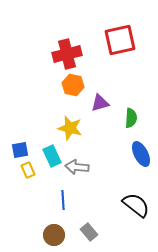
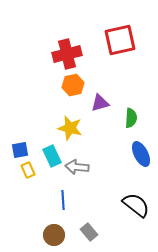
orange hexagon: rotated 25 degrees counterclockwise
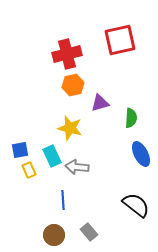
yellow rectangle: moved 1 px right
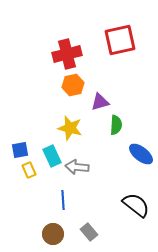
purple triangle: moved 1 px up
green semicircle: moved 15 px left, 7 px down
blue ellipse: rotated 25 degrees counterclockwise
brown circle: moved 1 px left, 1 px up
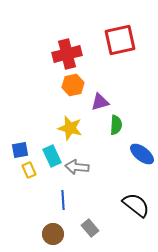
blue ellipse: moved 1 px right
gray rectangle: moved 1 px right, 4 px up
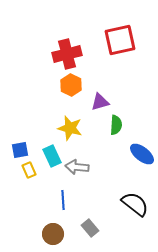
orange hexagon: moved 2 px left; rotated 20 degrees counterclockwise
black semicircle: moved 1 px left, 1 px up
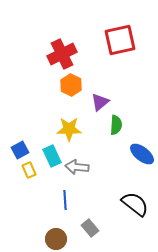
red cross: moved 5 px left; rotated 12 degrees counterclockwise
purple triangle: rotated 24 degrees counterclockwise
yellow star: moved 1 px left, 1 px down; rotated 15 degrees counterclockwise
blue square: rotated 18 degrees counterclockwise
blue line: moved 2 px right
brown circle: moved 3 px right, 5 px down
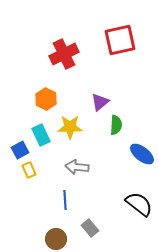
red cross: moved 2 px right
orange hexagon: moved 25 px left, 14 px down
yellow star: moved 1 px right, 2 px up
cyan rectangle: moved 11 px left, 21 px up
black semicircle: moved 4 px right
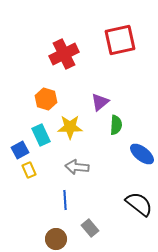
orange hexagon: rotated 10 degrees counterclockwise
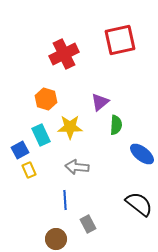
gray rectangle: moved 2 px left, 4 px up; rotated 12 degrees clockwise
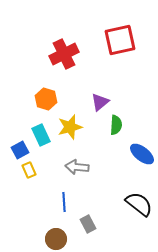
yellow star: rotated 15 degrees counterclockwise
blue line: moved 1 px left, 2 px down
